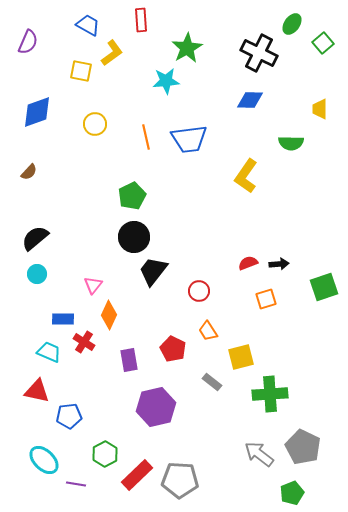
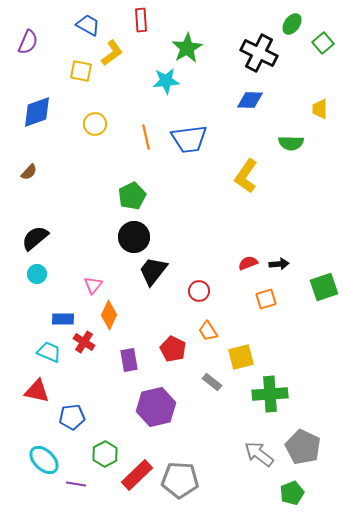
blue pentagon at (69, 416): moved 3 px right, 1 px down
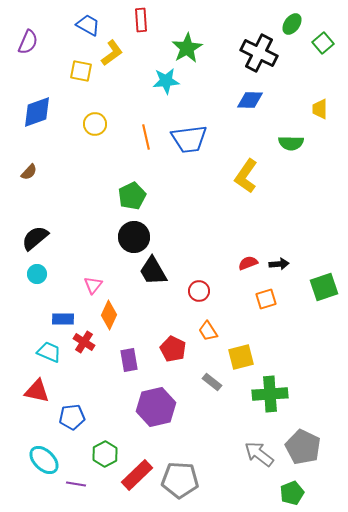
black trapezoid at (153, 271): rotated 68 degrees counterclockwise
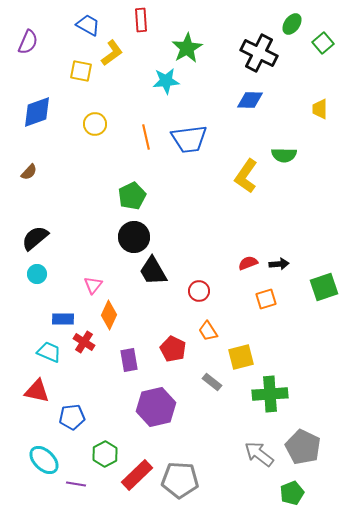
green semicircle at (291, 143): moved 7 px left, 12 px down
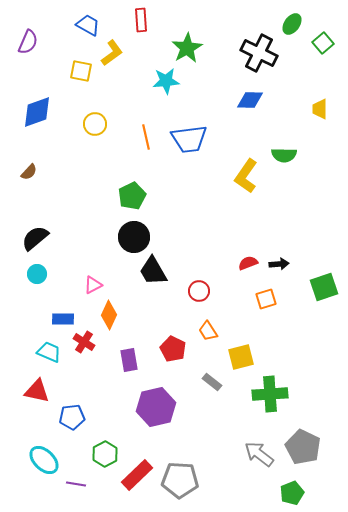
pink triangle at (93, 285): rotated 24 degrees clockwise
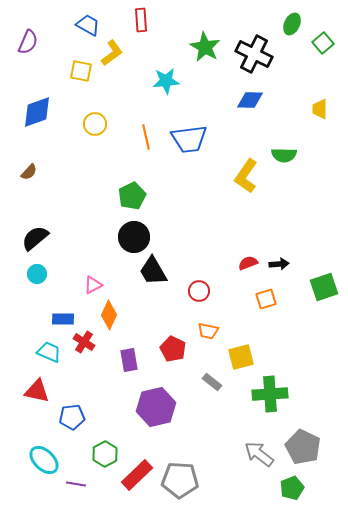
green ellipse at (292, 24): rotated 10 degrees counterclockwise
green star at (187, 48): moved 18 px right, 1 px up; rotated 12 degrees counterclockwise
black cross at (259, 53): moved 5 px left, 1 px down
orange trapezoid at (208, 331): rotated 45 degrees counterclockwise
green pentagon at (292, 493): moved 5 px up
